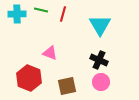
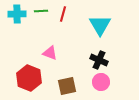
green line: moved 1 px down; rotated 16 degrees counterclockwise
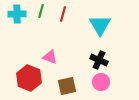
green line: rotated 72 degrees counterclockwise
pink triangle: moved 4 px down
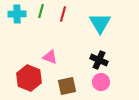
cyan triangle: moved 2 px up
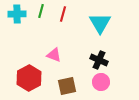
pink triangle: moved 4 px right, 2 px up
red hexagon: rotated 10 degrees clockwise
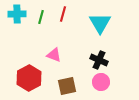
green line: moved 6 px down
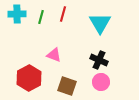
brown square: rotated 30 degrees clockwise
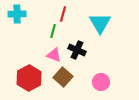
green line: moved 12 px right, 14 px down
black cross: moved 22 px left, 10 px up
brown square: moved 4 px left, 9 px up; rotated 24 degrees clockwise
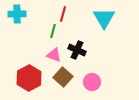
cyan triangle: moved 4 px right, 5 px up
pink circle: moved 9 px left
